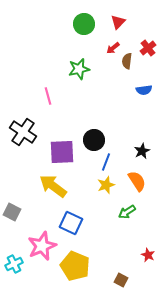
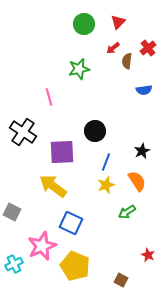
pink line: moved 1 px right, 1 px down
black circle: moved 1 px right, 9 px up
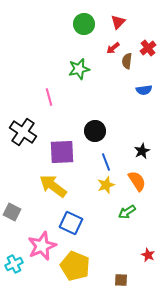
blue line: rotated 42 degrees counterclockwise
brown square: rotated 24 degrees counterclockwise
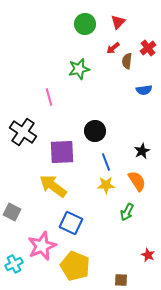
green circle: moved 1 px right
yellow star: rotated 18 degrees clockwise
green arrow: rotated 30 degrees counterclockwise
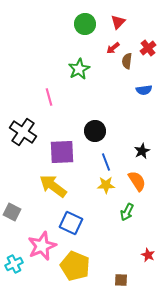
green star: rotated 15 degrees counterclockwise
